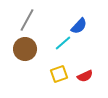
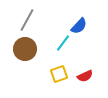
cyan line: rotated 12 degrees counterclockwise
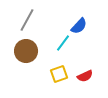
brown circle: moved 1 px right, 2 px down
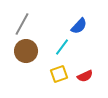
gray line: moved 5 px left, 4 px down
cyan line: moved 1 px left, 4 px down
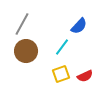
yellow square: moved 2 px right
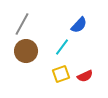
blue semicircle: moved 1 px up
